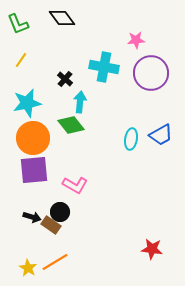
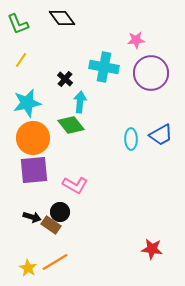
cyan ellipse: rotated 10 degrees counterclockwise
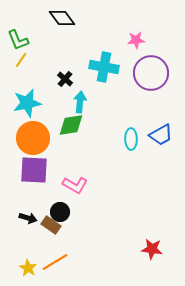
green L-shape: moved 16 px down
green diamond: rotated 60 degrees counterclockwise
purple square: rotated 8 degrees clockwise
black arrow: moved 4 px left, 1 px down
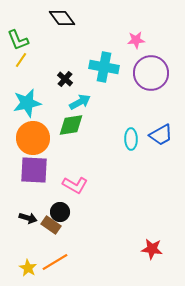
cyan arrow: rotated 55 degrees clockwise
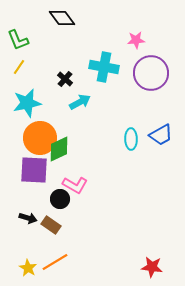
yellow line: moved 2 px left, 7 px down
green diamond: moved 12 px left, 24 px down; rotated 16 degrees counterclockwise
orange circle: moved 7 px right
black circle: moved 13 px up
red star: moved 18 px down
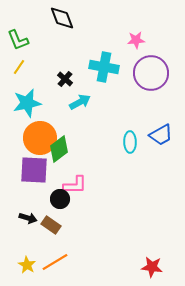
black diamond: rotated 16 degrees clockwise
cyan ellipse: moved 1 px left, 3 px down
green diamond: rotated 12 degrees counterclockwise
pink L-shape: rotated 30 degrees counterclockwise
yellow star: moved 1 px left, 3 px up
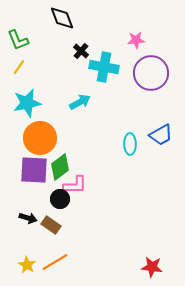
black cross: moved 16 px right, 28 px up
cyan ellipse: moved 2 px down
green diamond: moved 1 px right, 18 px down
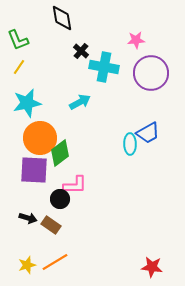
black diamond: rotated 12 degrees clockwise
blue trapezoid: moved 13 px left, 2 px up
green diamond: moved 14 px up
yellow star: rotated 24 degrees clockwise
